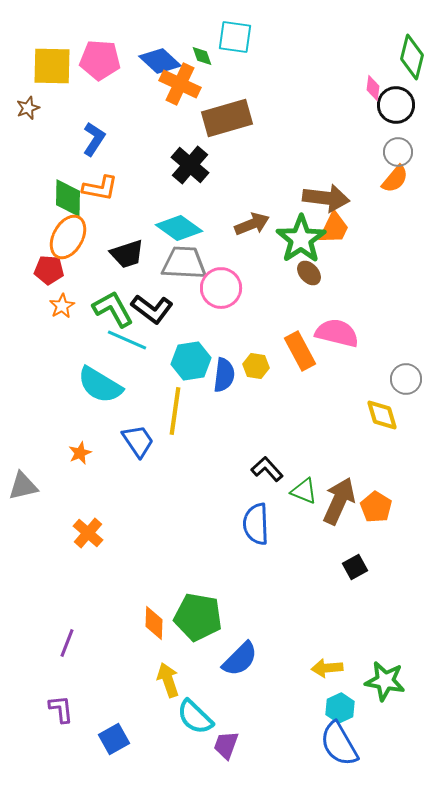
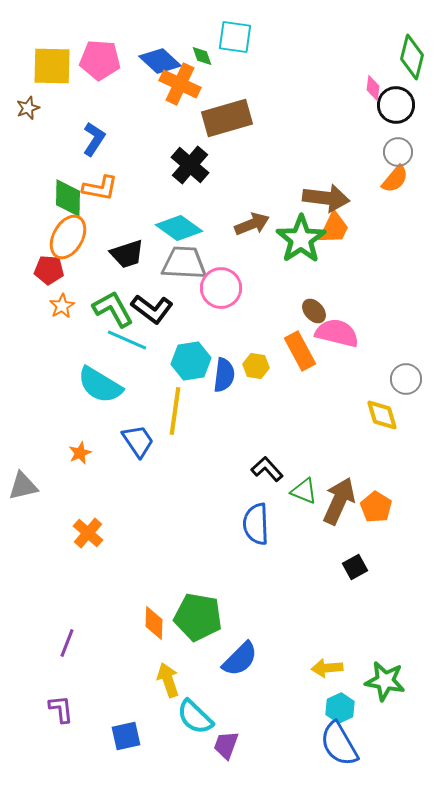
brown ellipse at (309, 273): moved 5 px right, 38 px down
blue square at (114, 739): moved 12 px right, 3 px up; rotated 16 degrees clockwise
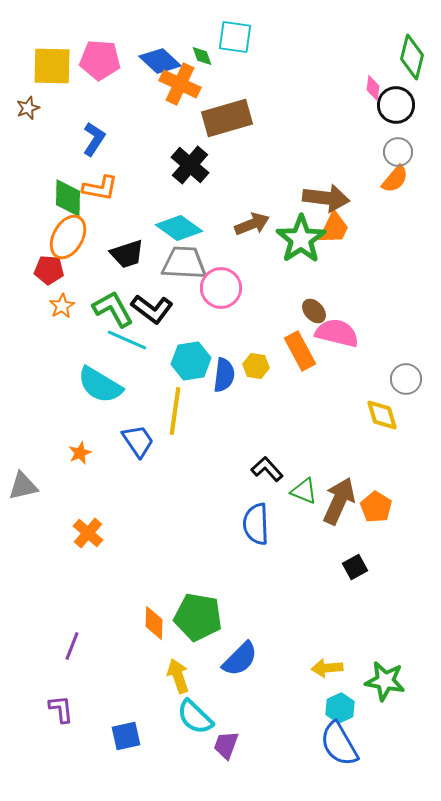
purple line at (67, 643): moved 5 px right, 3 px down
yellow arrow at (168, 680): moved 10 px right, 4 px up
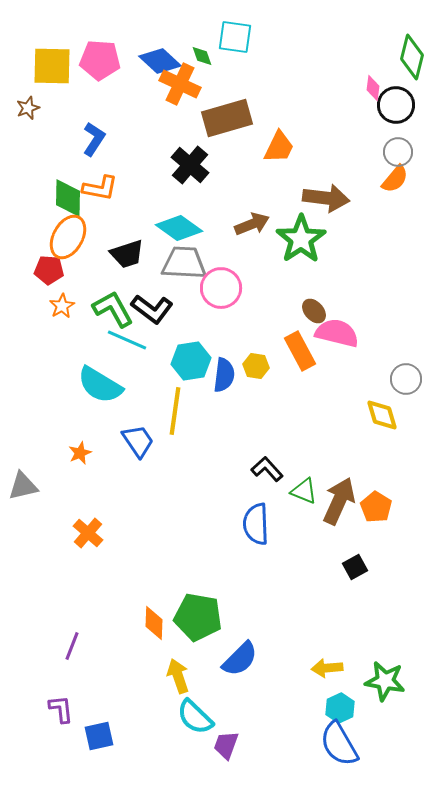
orange trapezoid at (334, 228): moved 55 px left, 81 px up
blue square at (126, 736): moved 27 px left
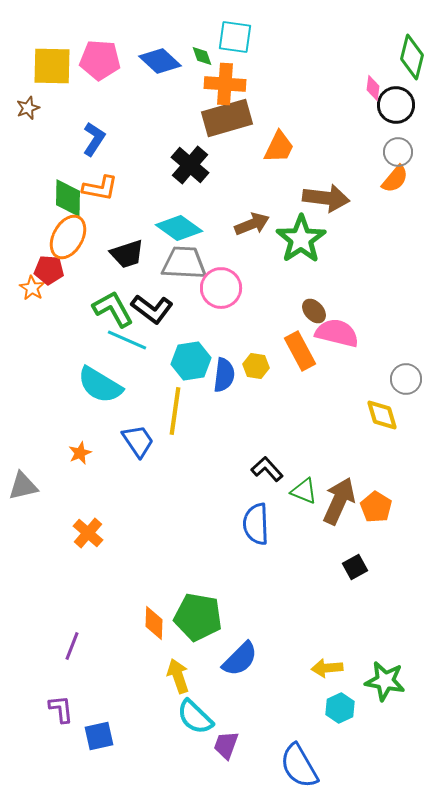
orange cross at (180, 84): moved 45 px right; rotated 21 degrees counterclockwise
orange star at (62, 306): moved 30 px left, 18 px up; rotated 10 degrees counterclockwise
blue semicircle at (339, 744): moved 40 px left, 22 px down
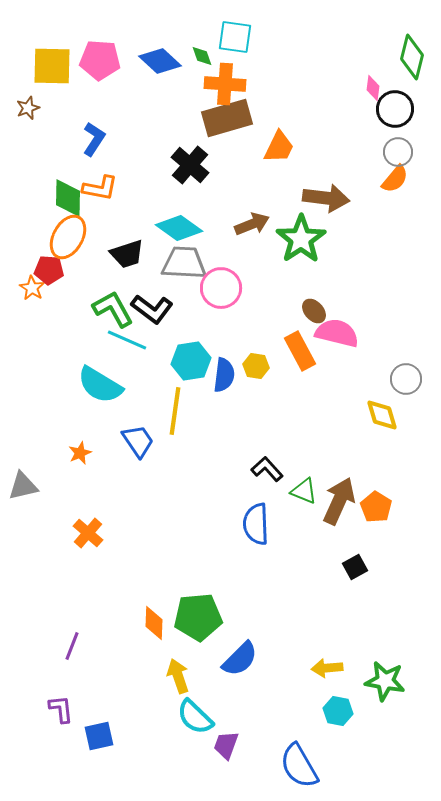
black circle at (396, 105): moved 1 px left, 4 px down
green pentagon at (198, 617): rotated 15 degrees counterclockwise
cyan hexagon at (340, 708): moved 2 px left, 3 px down; rotated 24 degrees counterclockwise
